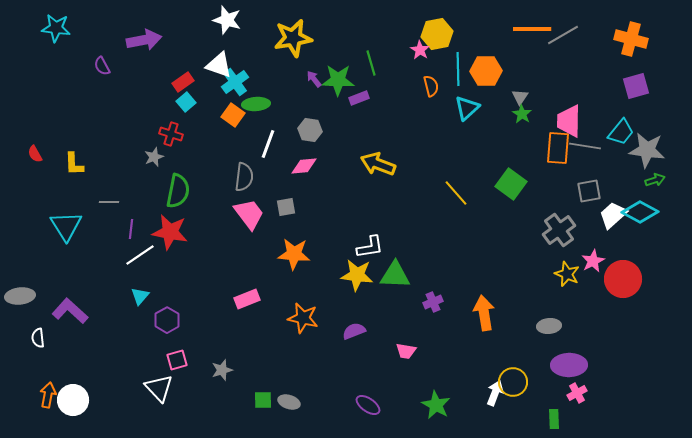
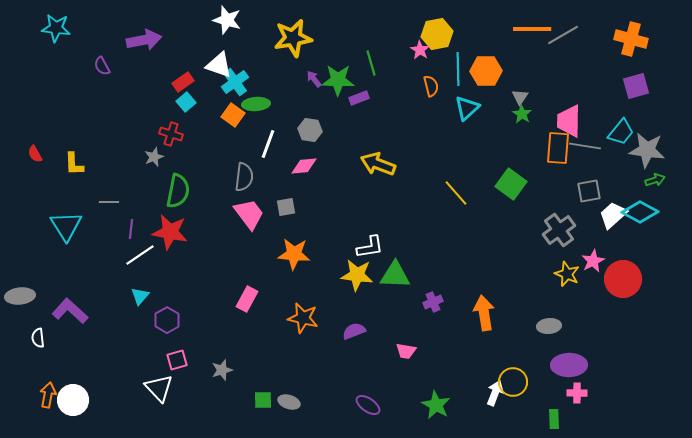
pink rectangle at (247, 299): rotated 40 degrees counterclockwise
pink cross at (577, 393): rotated 30 degrees clockwise
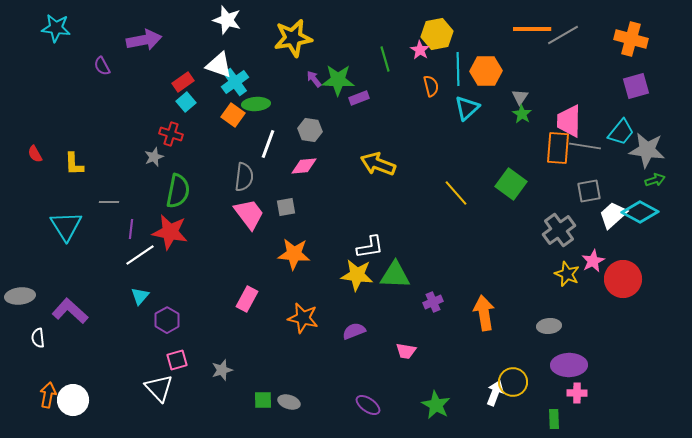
green line at (371, 63): moved 14 px right, 4 px up
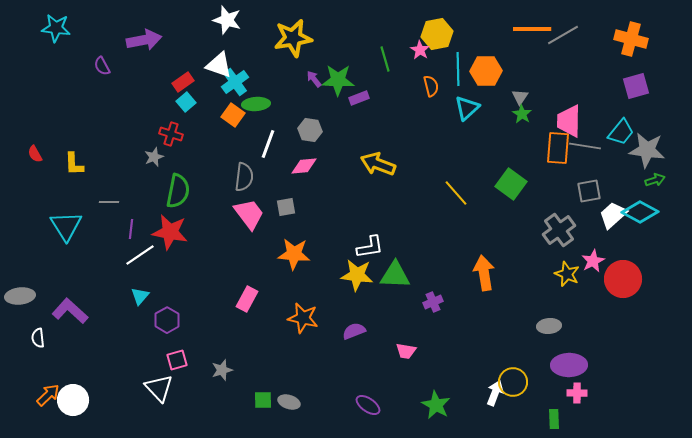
orange arrow at (484, 313): moved 40 px up
orange arrow at (48, 395): rotated 35 degrees clockwise
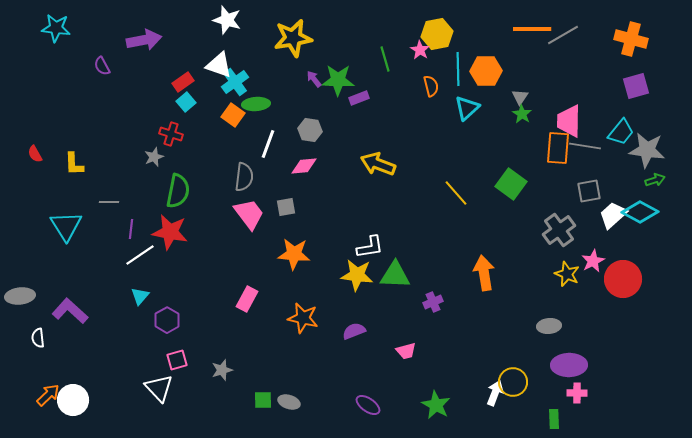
pink trapezoid at (406, 351): rotated 25 degrees counterclockwise
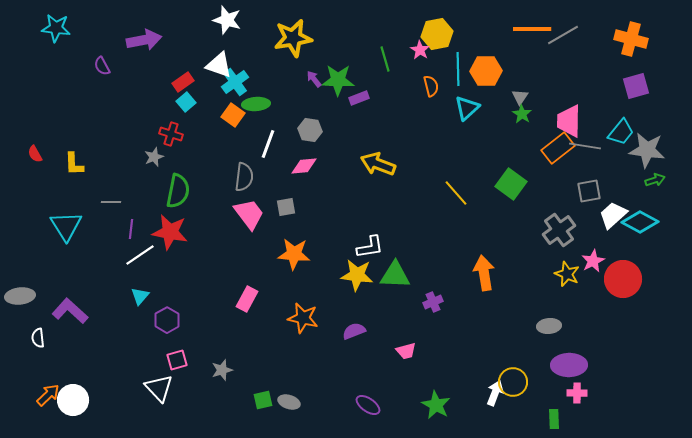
orange rectangle at (558, 148): rotated 48 degrees clockwise
gray line at (109, 202): moved 2 px right
cyan diamond at (640, 212): moved 10 px down
green square at (263, 400): rotated 12 degrees counterclockwise
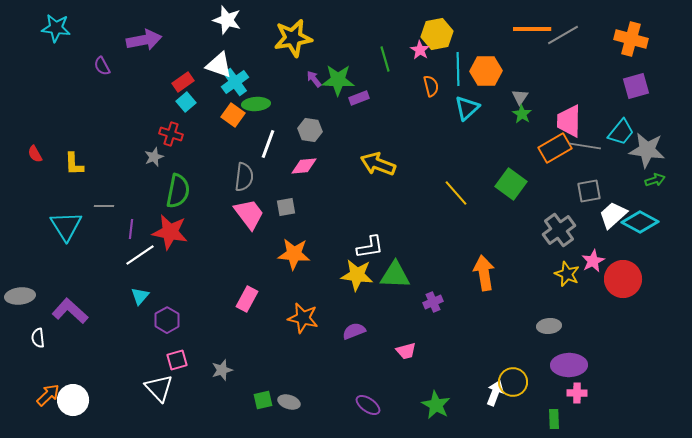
orange rectangle at (558, 148): moved 3 px left; rotated 8 degrees clockwise
gray line at (111, 202): moved 7 px left, 4 px down
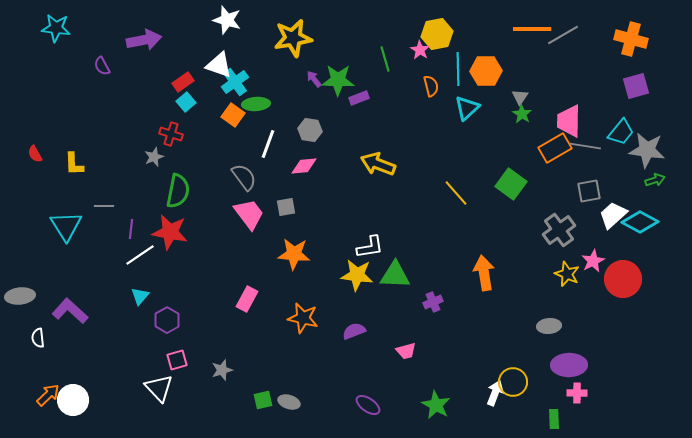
gray semicircle at (244, 177): rotated 44 degrees counterclockwise
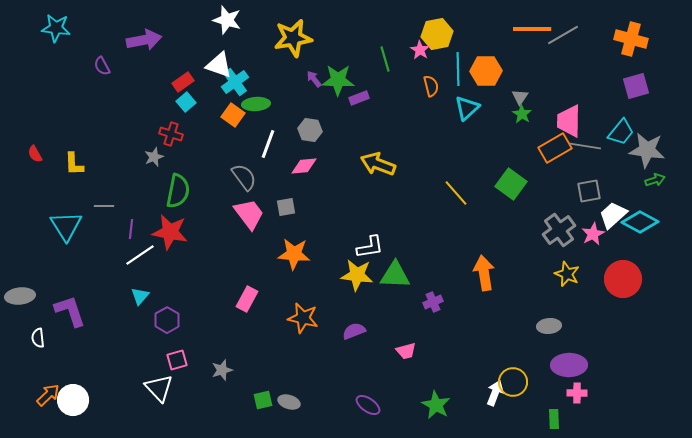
pink star at (593, 261): moved 27 px up
purple L-shape at (70, 311): rotated 30 degrees clockwise
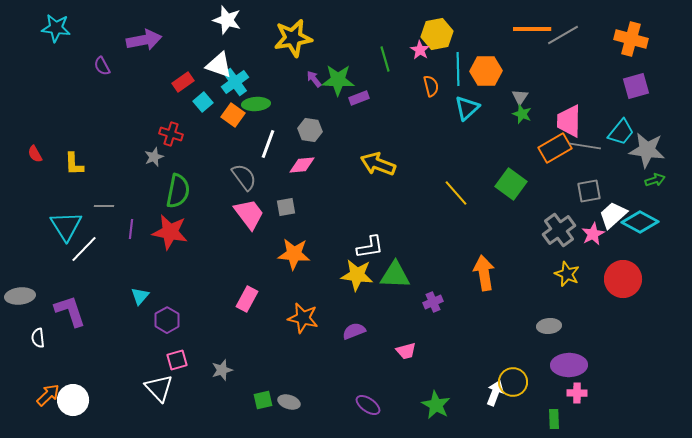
cyan square at (186, 102): moved 17 px right
green star at (522, 114): rotated 12 degrees counterclockwise
pink diamond at (304, 166): moved 2 px left, 1 px up
white line at (140, 255): moved 56 px left, 6 px up; rotated 12 degrees counterclockwise
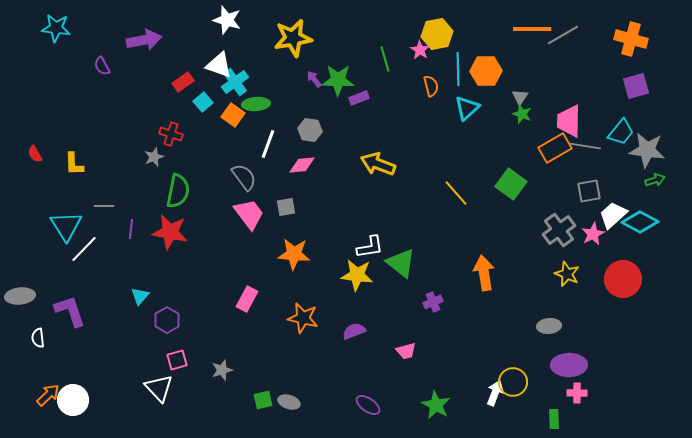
green triangle at (395, 275): moved 6 px right, 12 px up; rotated 36 degrees clockwise
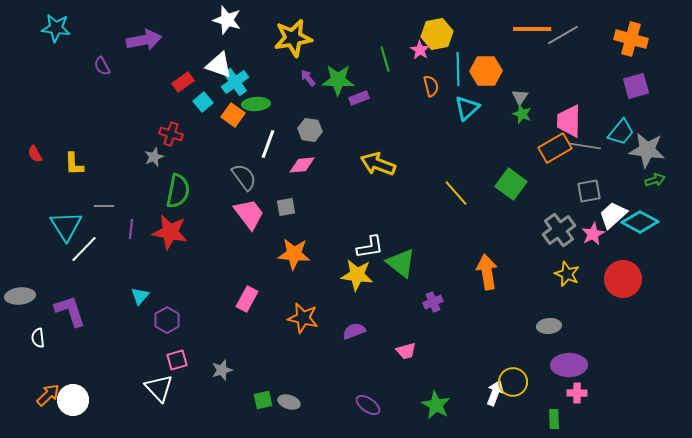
purple arrow at (314, 79): moved 6 px left, 1 px up
orange arrow at (484, 273): moved 3 px right, 1 px up
